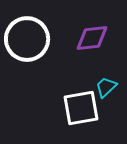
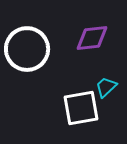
white circle: moved 10 px down
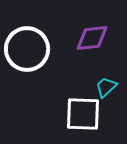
white square: moved 2 px right, 6 px down; rotated 12 degrees clockwise
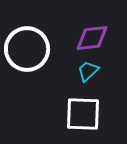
cyan trapezoid: moved 18 px left, 16 px up
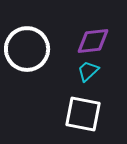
purple diamond: moved 1 px right, 3 px down
white square: rotated 9 degrees clockwise
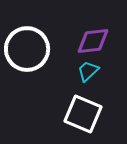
white square: rotated 12 degrees clockwise
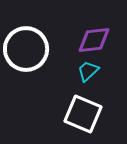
purple diamond: moved 1 px right, 1 px up
white circle: moved 1 px left
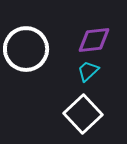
white square: rotated 24 degrees clockwise
